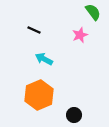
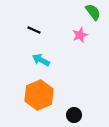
cyan arrow: moved 3 px left, 1 px down
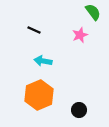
cyan arrow: moved 2 px right, 1 px down; rotated 18 degrees counterclockwise
black circle: moved 5 px right, 5 px up
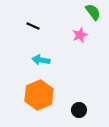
black line: moved 1 px left, 4 px up
cyan arrow: moved 2 px left, 1 px up
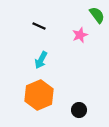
green semicircle: moved 4 px right, 3 px down
black line: moved 6 px right
cyan arrow: rotated 72 degrees counterclockwise
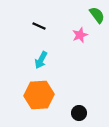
orange hexagon: rotated 20 degrees clockwise
black circle: moved 3 px down
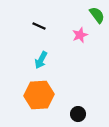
black circle: moved 1 px left, 1 px down
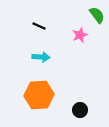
cyan arrow: moved 3 px up; rotated 114 degrees counterclockwise
black circle: moved 2 px right, 4 px up
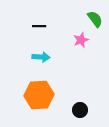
green semicircle: moved 2 px left, 4 px down
black line: rotated 24 degrees counterclockwise
pink star: moved 1 px right, 5 px down
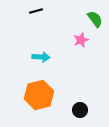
black line: moved 3 px left, 15 px up; rotated 16 degrees counterclockwise
orange hexagon: rotated 12 degrees counterclockwise
